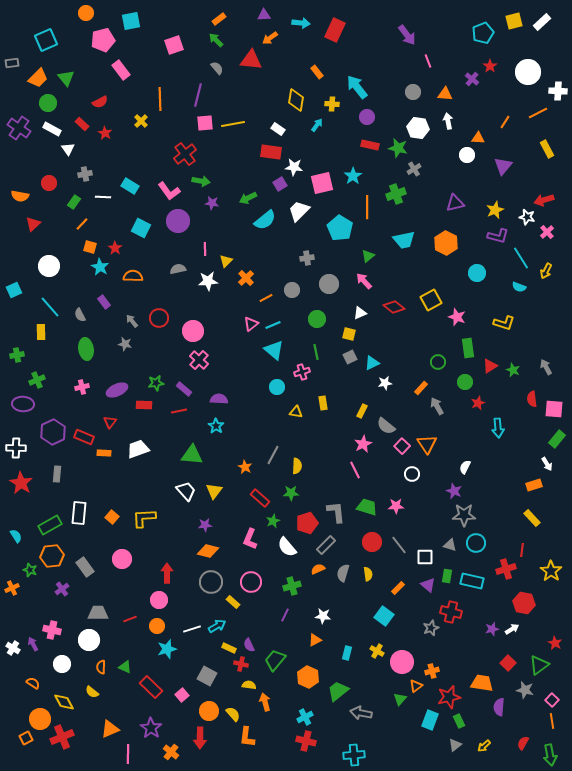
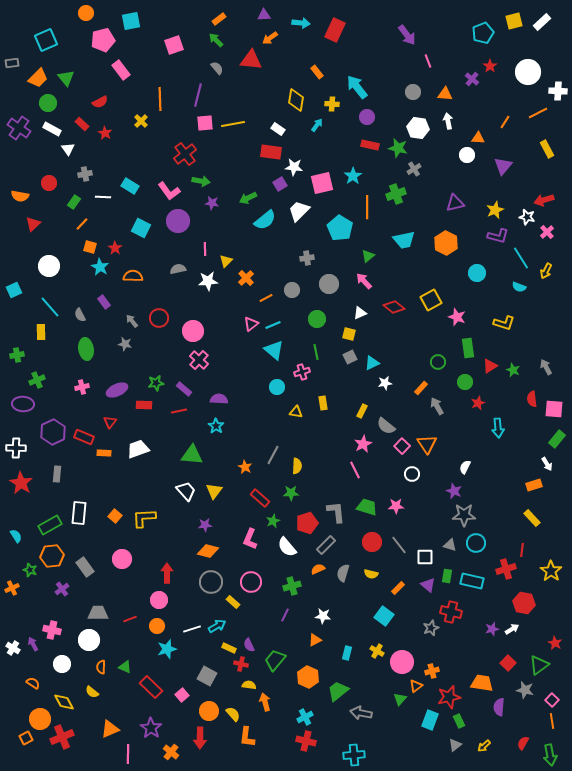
orange square at (112, 517): moved 3 px right, 1 px up
yellow semicircle at (368, 574): moved 3 px right; rotated 112 degrees clockwise
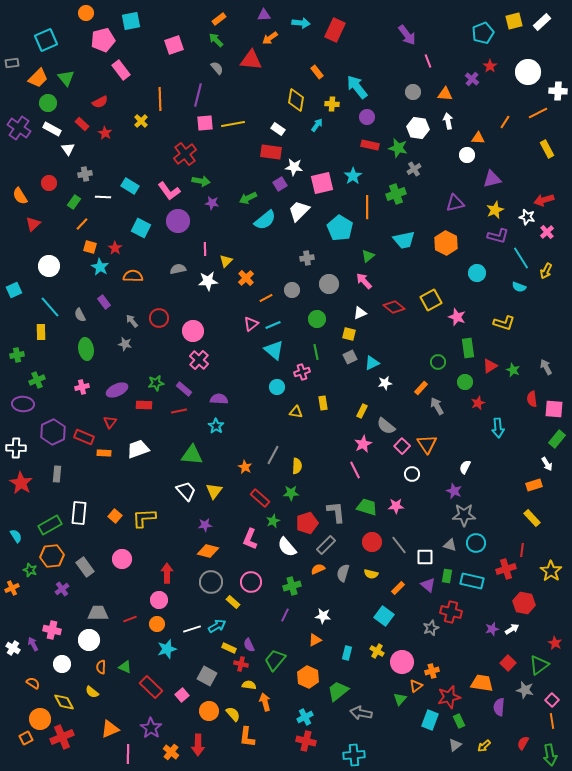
purple triangle at (503, 166): moved 11 px left, 13 px down; rotated 36 degrees clockwise
orange semicircle at (20, 196): rotated 48 degrees clockwise
orange circle at (157, 626): moved 2 px up
red arrow at (200, 738): moved 2 px left, 7 px down
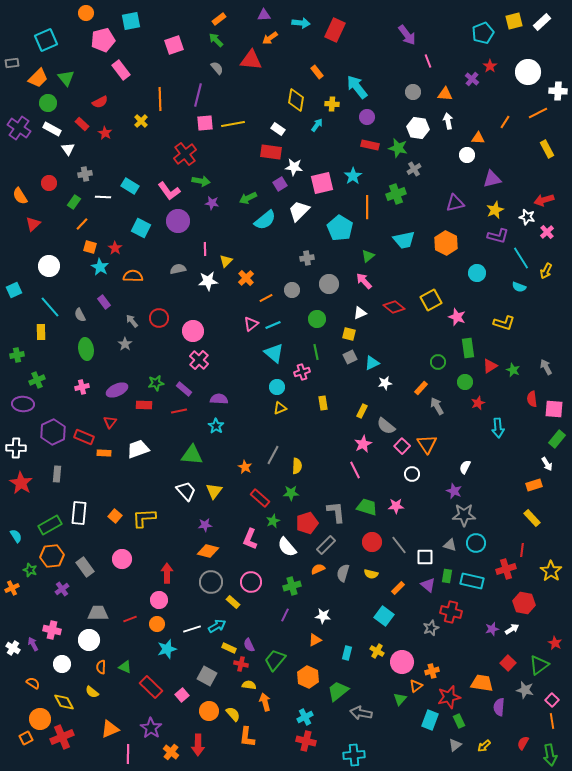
gray star at (125, 344): rotated 24 degrees clockwise
cyan triangle at (274, 350): moved 3 px down
yellow triangle at (296, 412): moved 16 px left, 4 px up; rotated 32 degrees counterclockwise
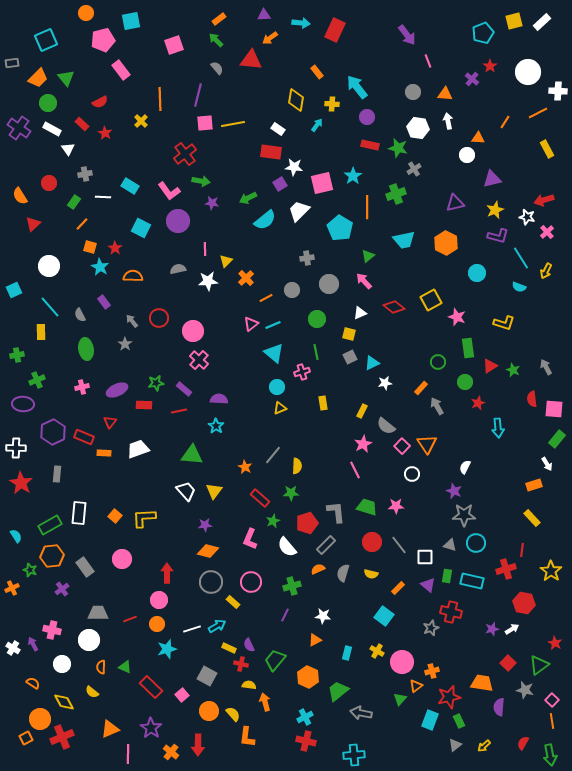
gray line at (273, 455): rotated 12 degrees clockwise
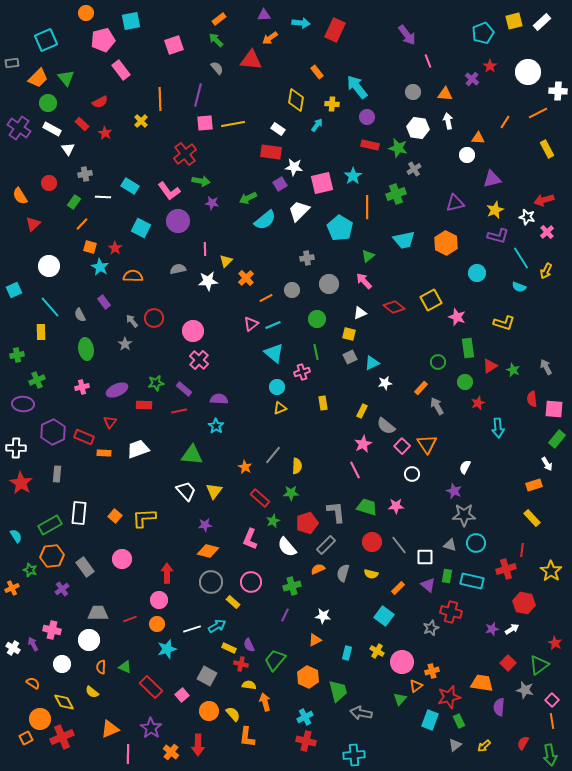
red circle at (159, 318): moved 5 px left
green trapezoid at (338, 691): rotated 115 degrees clockwise
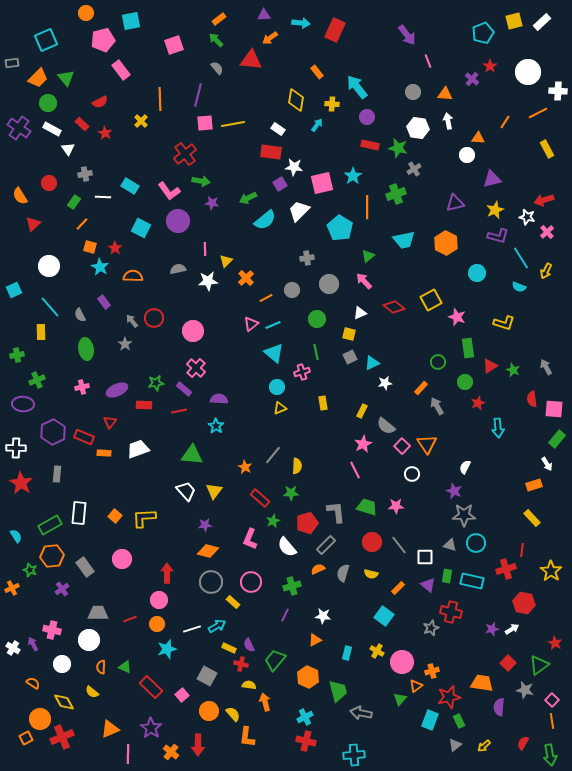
pink cross at (199, 360): moved 3 px left, 8 px down
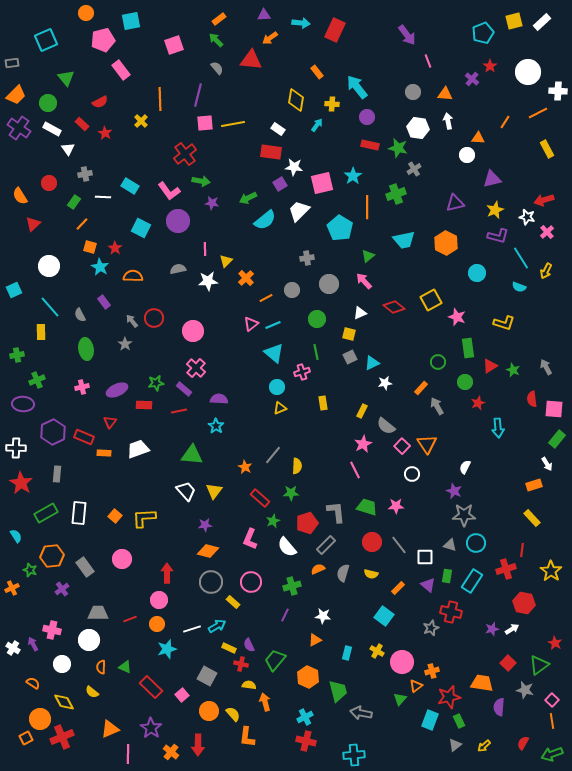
orange trapezoid at (38, 78): moved 22 px left, 17 px down
green rectangle at (50, 525): moved 4 px left, 12 px up
cyan rectangle at (472, 581): rotated 70 degrees counterclockwise
green arrow at (550, 755): moved 2 px right, 1 px up; rotated 80 degrees clockwise
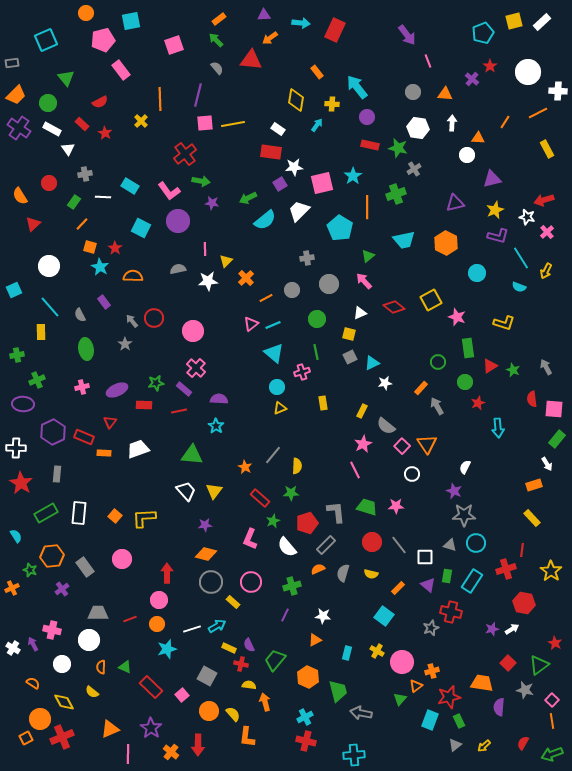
white arrow at (448, 121): moved 4 px right, 2 px down; rotated 14 degrees clockwise
white star at (294, 167): rotated 12 degrees counterclockwise
orange diamond at (208, 551): moved 2 px left, 3 px down
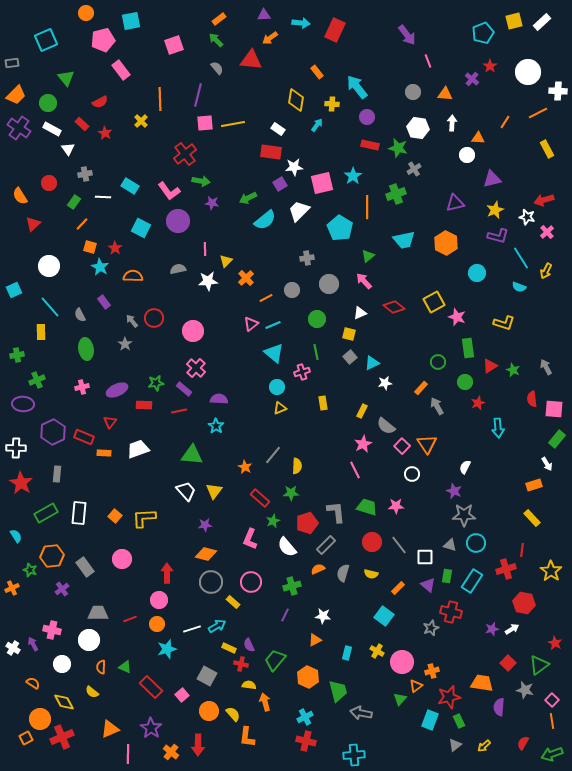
yellow square at (431, 300): moved 3 px right, 2 px down
gray square at (350, 357): rotated 16 degrees counterclockwise
